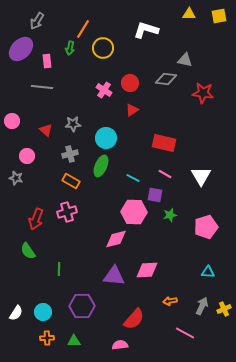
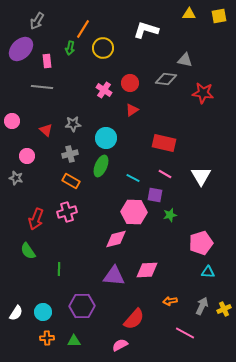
pink pentagon at (206, 227): moved 5 px left, 16 px down
pink semicircle at (120, 345): rotated 21 degrees counterclockwise
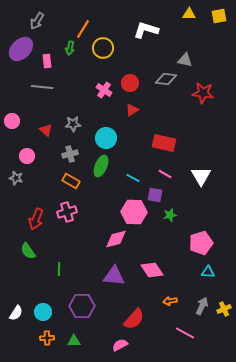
pink diamond at (147, 270): moved 5 px right; rotated 60 degrees clockwise
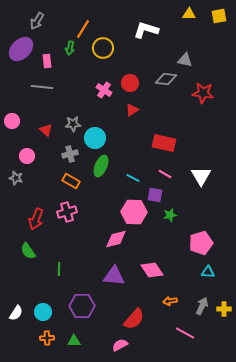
cyan circle at (106, 138): moved 11 px left
yellow cross at (224, 309): rotated 24 degrees clockwise
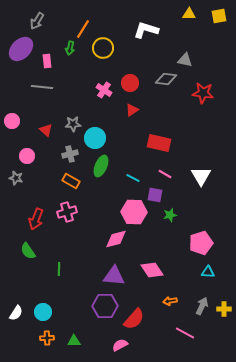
red rectangle at (164, 143): moved 5 px left
purple hexagon at (82, 306): moved 23 px right
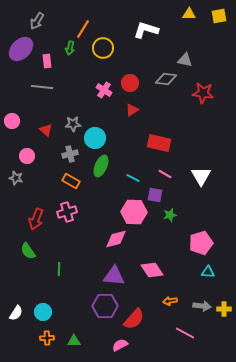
gray arrow at (202, 306): rotated 72 degrees clockwise
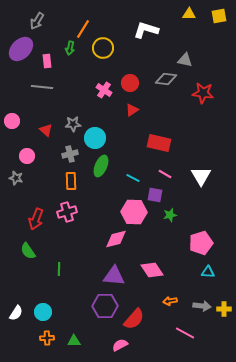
orange rectangle at (71, 181): rotated 60 degrees clockwise
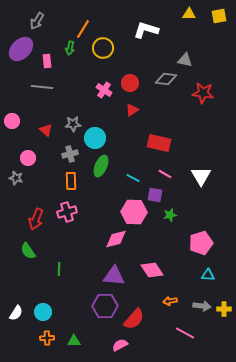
pink circle at (27, 156): moved 1 px right, 2 px down
cyan triangle at (208, 272): moved 3 px down
